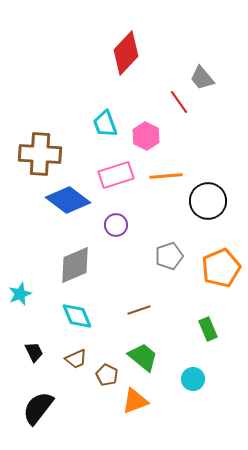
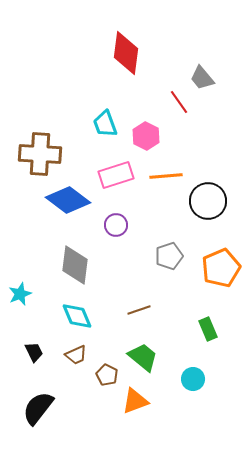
red diamond: rotated 36 degrees counterclockwise
gray diamond: rotated 60 degrees counterclockwise
brown trapezoid: moved 4 px up
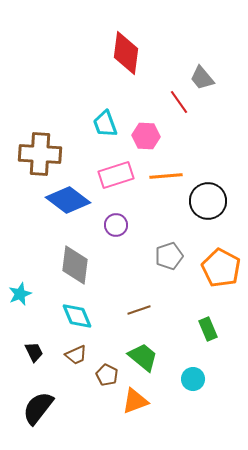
pink hexagon: rotated 24 degrees counterclockwise
orange pentagon: rotated 21 degrees counterclockwise
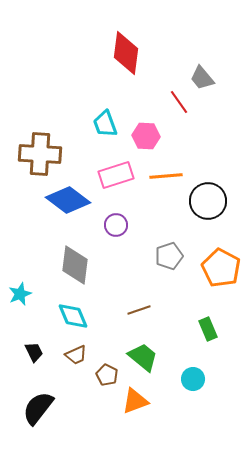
cyan diamond: moved 4 px left
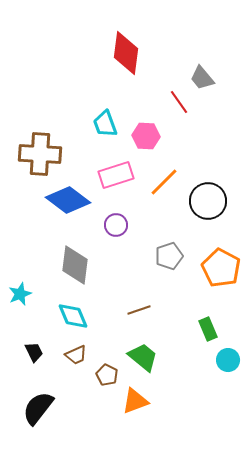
orange line: moved 2 px left, 6 px down; rotated 40 degrees counterclockwise
cyan circle: moved 35 px right, 19 px up
